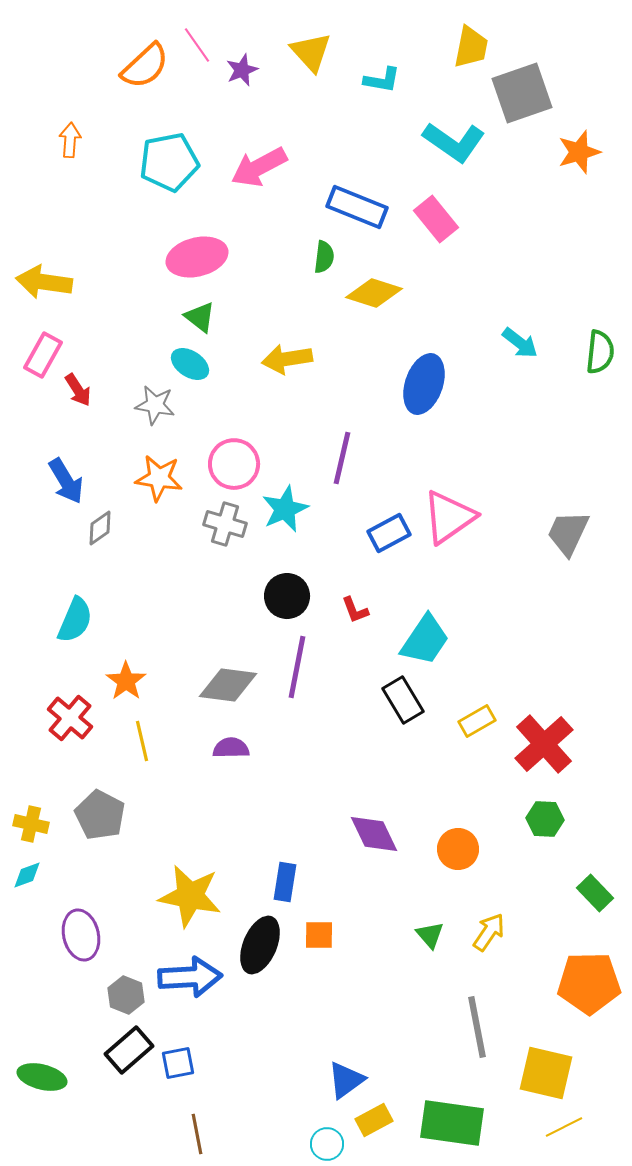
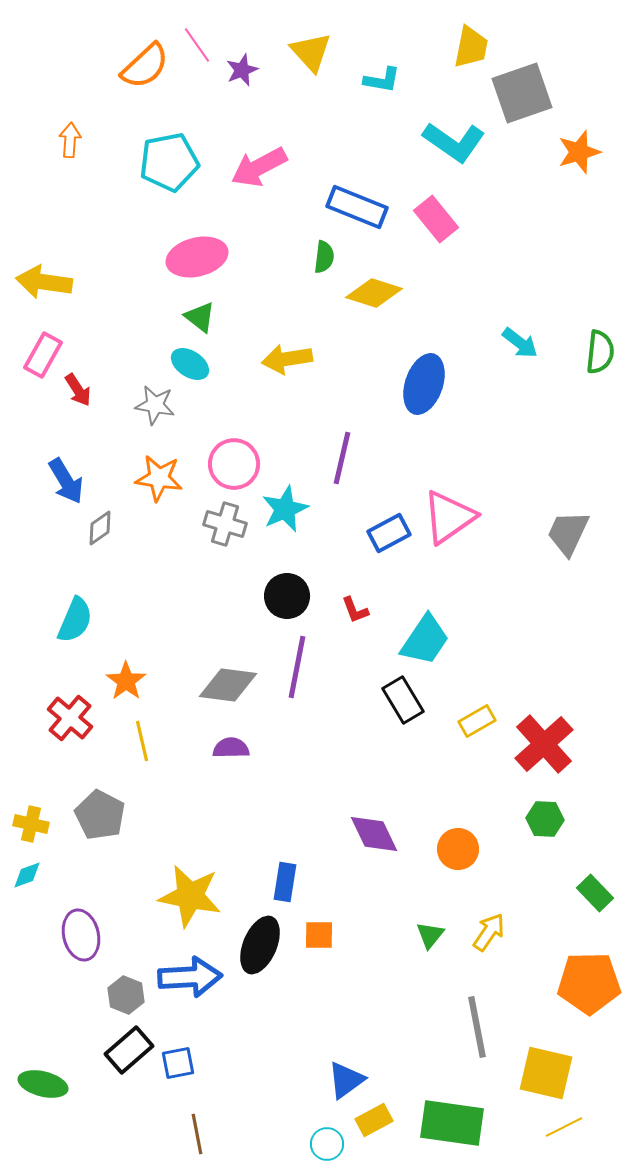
green triangle at (430, 935): rotated 20 degrees clockwise
green ellipse at (42, 1077): moved 1 px right, 7 px down
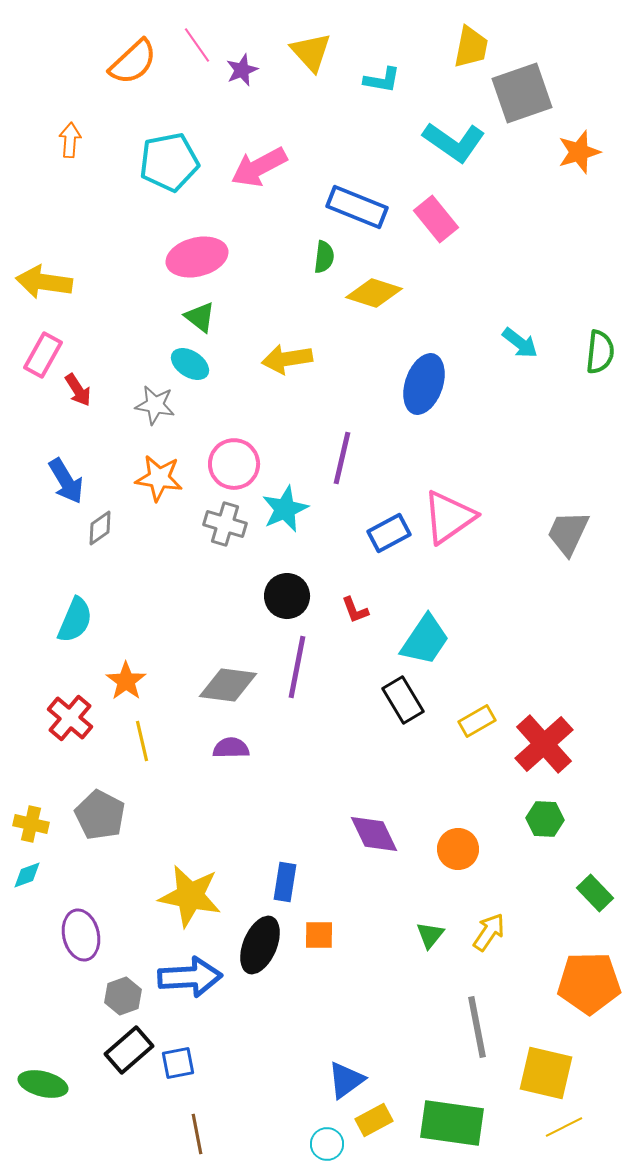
orange semicircle at (145, 66): moved 12 px left, 4 px up
gray hexagon at (126, 995): moved 3 px left, 1 px down; rotated 18 degrees clockwise
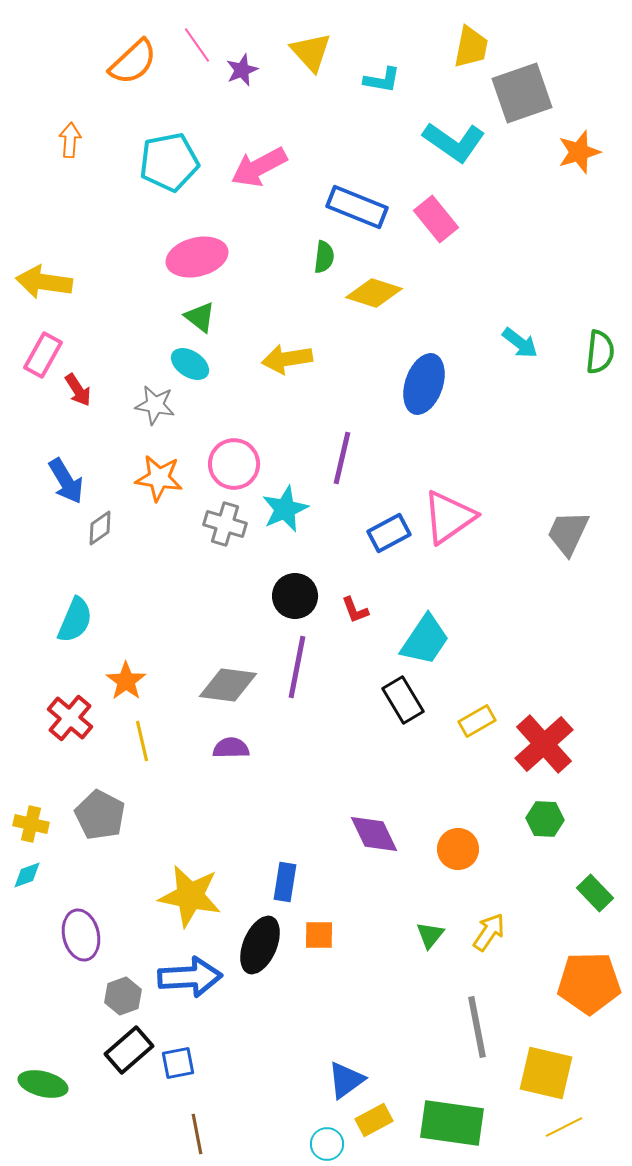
black circle at (287, 596): moved 8 px right
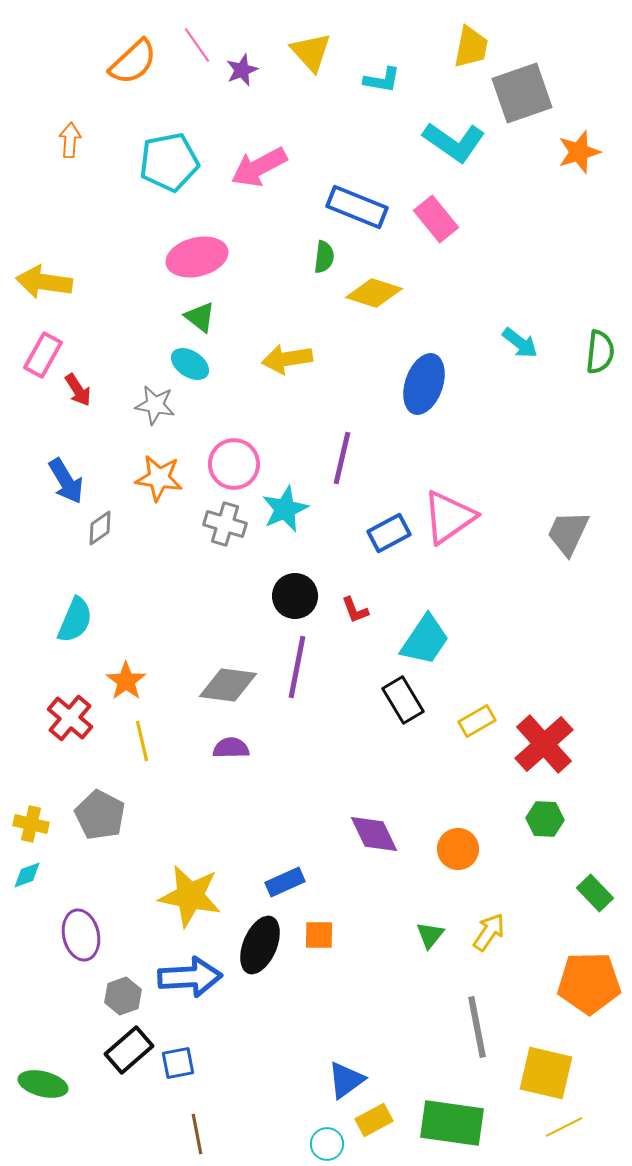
blue rectangle at (285, 882): rotated 57 degrees clockwise
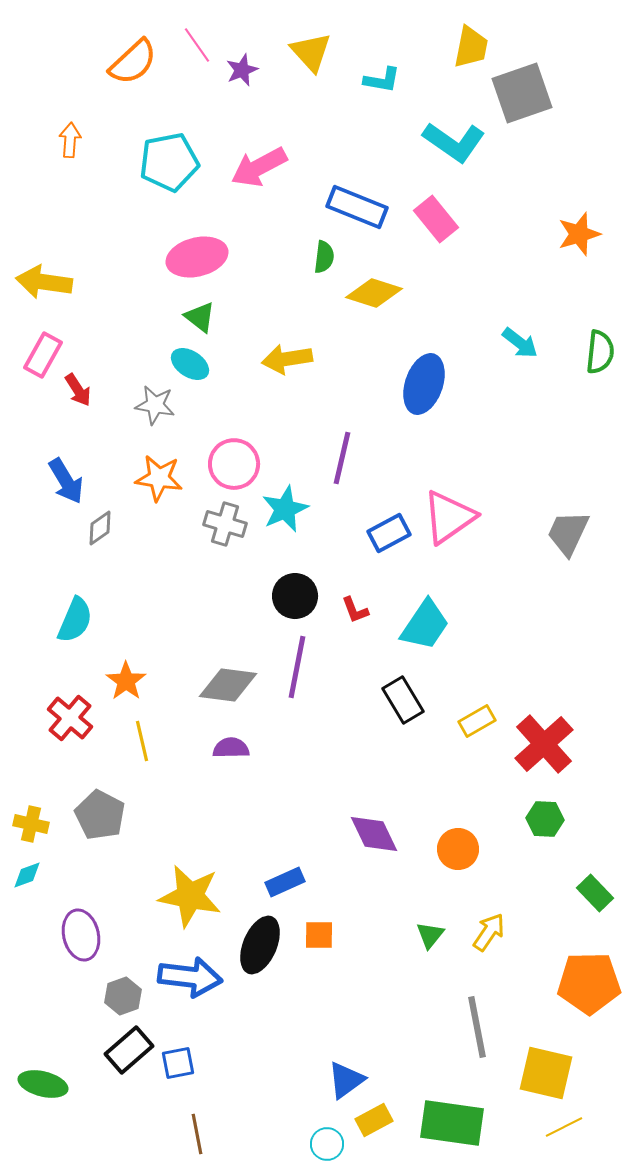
orange star at (579, 152): moved 82 px down
cyan trapezoid at (425, 640): moved 15 px up
blue arrow at (190, 977): rotated 10 degrees clockwise
